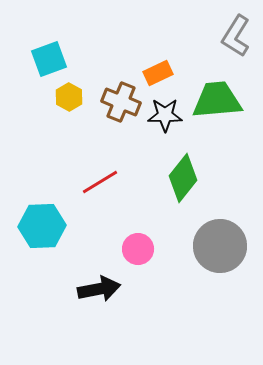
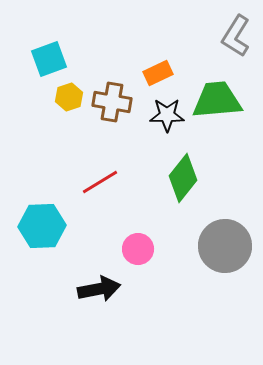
yellow hexagon: rotated 12 degrees clockwise
brown cross: moved 9 px left; rotated 12 degrees counterclockwise
black star: moved 2 px right
gray circle: moved 5 px right
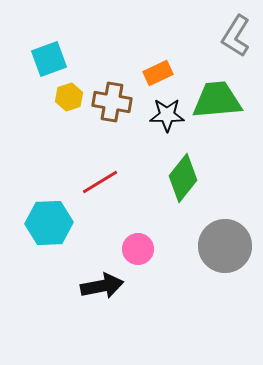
cyan hexagon: moved 7 px right, 3 px up
black arrow: moved 3 px right, 3 px up
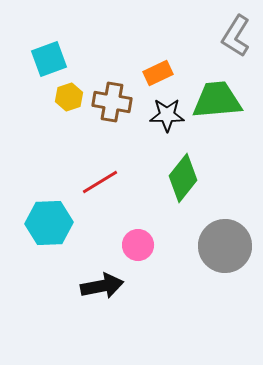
pink circle: moved 4 px up
